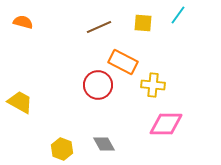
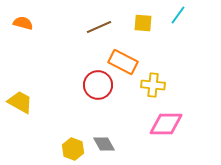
orange semicircle: moved 1 px down
yellow hexagon: moved 11 px right
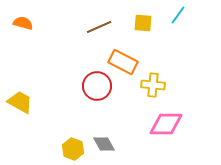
red circle: moved 1 px left, 1 px down
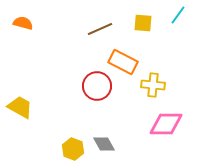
brown line: moved 1 px right, 2 px down
yellow trapezoid: moved 5 px down
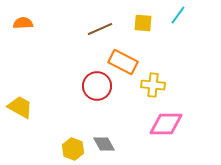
orange semicircle: rotated 18 degrees counterclockwise
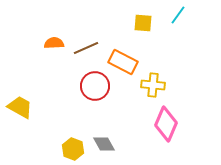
orange semicircle: moved 31 px right, 20 px down
brown line: moved 14 px left, 19 px down
red circle: moved 2 px left
pink diamond: rotated 68 degrees counterclockwise
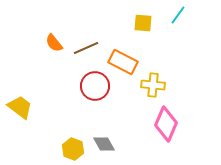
orange semicircle: rotated 126 degrees counterclockwise
yellow trapezoid: rotated 8 degrees clockwise
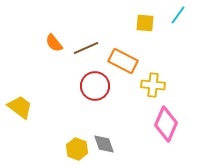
yellow square: moved 2 px right
orange rectangle: moved 1 px up
gray diamond: rotated 10 degrees clockwise
yellow hexagon: moved 4 px right
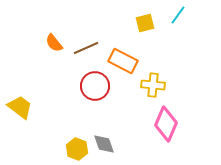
yellow square: rotated 18 degrees counterclockwise
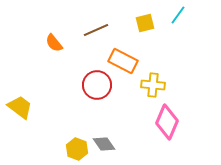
brown line: moved 10 px right, 18 px up
red circle: moved 2 px right, 1 px up
pink diamond: moved 1 px right, 2 px up
gray diamond: rotated 15 degrees counterclockwise
